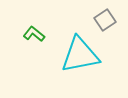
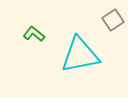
gray square: moved 8 px right
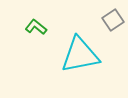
green L-shape: moved 2 px right, 7 px up
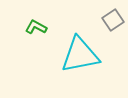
green L-shape: rotated 10 degrees counterclockwise
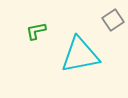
green L-shape: moved 4 px down; rotated 40 degrees counterclockwise
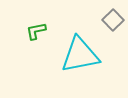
gray square: rotated 10 degrees counterclockwise
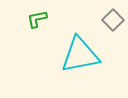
green L-shape: moved 1 px right, 12 px up
